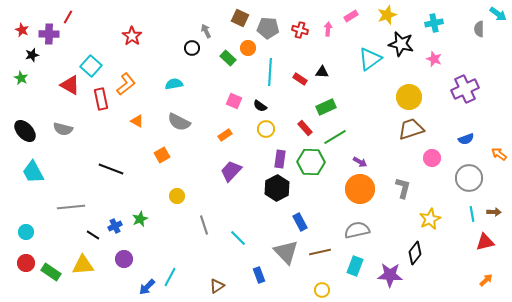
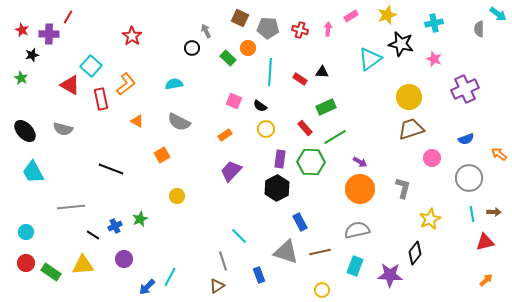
gray line at (204, 225): moved 19 px right, 36 px down
cyan line at (238, 238): moved 1 px right, 2 px up
gray triangle at (286, 252): rotated 28 degrees counterclockwise
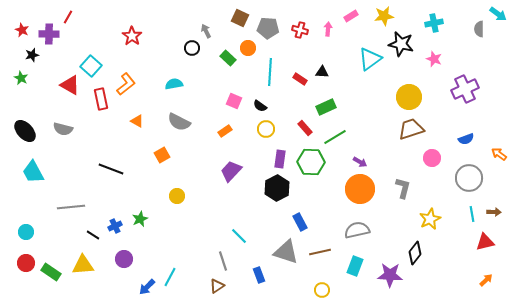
yellow star at (387, 15): moved 3 px left, 1 px down; rotated 12 degrees clockwise
orange rectangle at (225, 135): moved 4 px up
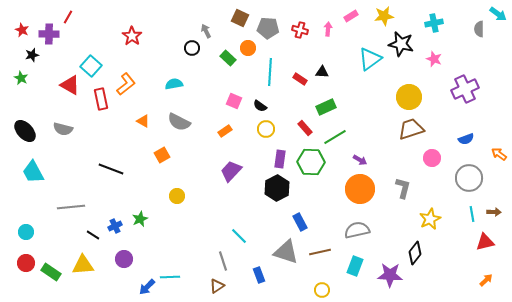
orange triangle at (137, 121): moved 6 px right
purple arrow at (360, 162): moved 2 px up
cyan line at (170, 277): rotated 60 degrees clockwise
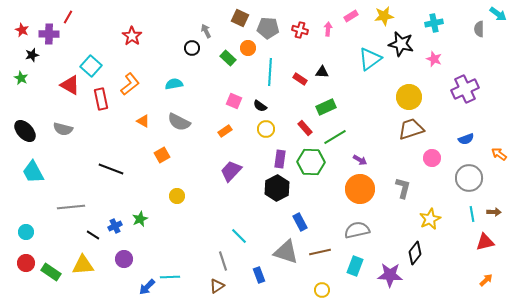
orange L-shape at (126, 84): moved 4 px right
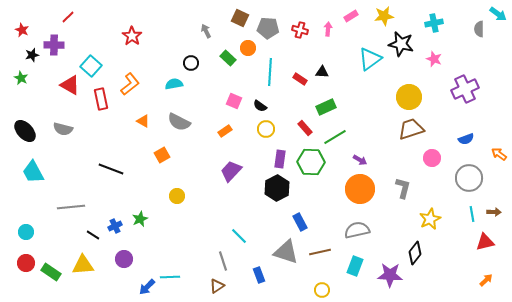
red line at (68, 17): rotated 16 degrees clockwise
purple cross at (49, 34): moved 5 px right, 11 px down
black circle at (192, 48): moved 1 px left, 15 px down
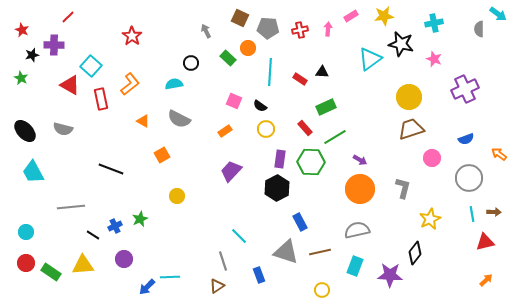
red cross at (300, 30): rotated 28 degrees counterclockwise
gray semicircle at (179, 122): moved 3 px up
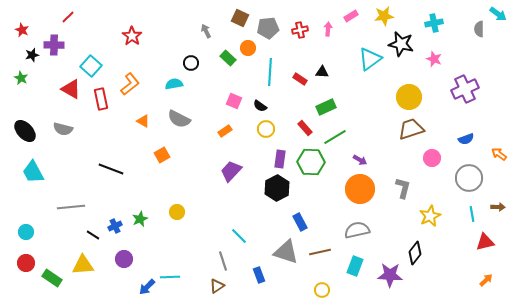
gray pentagon at (268, 28): rotated 10 degrees counterclockwise
red triangle at (70, 85): moved 1 px right, 4 px down
yellow circle at (177, 196): moved 16 px down
brown arrow at (494, 212): moved 4 px right, 5 px up
yellow star at (430, 219): moved 3 px up
green rectangle at (51, 272): moved 1 px right, 6 px down
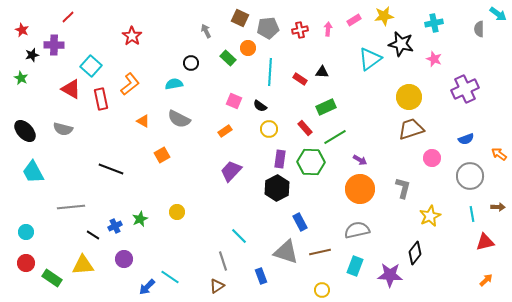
pink rectangle at (351, 16): moved 3 px right, 4 px down
yellow circle at (266, 129): moved 3 px right
gray circle at (469, 178): moved 1 px right, 2 px up
blue rectangle at (259, 275): moved 2 px right, 1 px down
cyan line at (170, 277): rotated 36 degrees clockwise
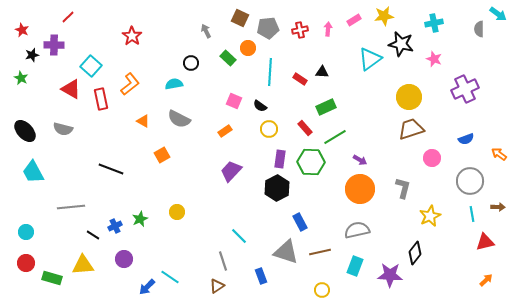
gray circle at (470, 176): moved 5 px down
green rectangle at (52, 278): rotated 18 degrees counterclockwise
